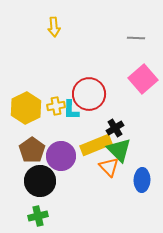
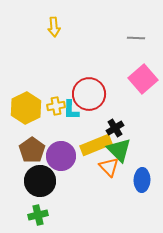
green cross: moved 1 px up
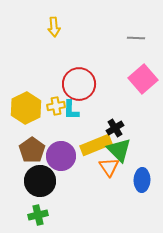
red circle: moved 10 px left, 10 px up
orange triangle: rotated 10 degrees clockwise
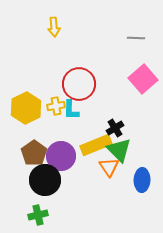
brown pentagon: moved 2 px right, 3 px down
black circle: moved 5 px right, 1 px up
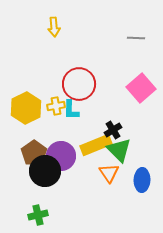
pink square: moved 2 px left, 9 px down
black cross: moved 2 px left, 2 px down
orange triangle: moved 6 px down
black circle: moved 9 px up
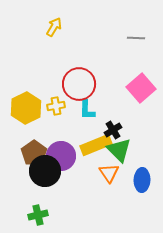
yellow arrow: rotated 144 degrees counterclockwise
cyan L-shape: moved 16 px right
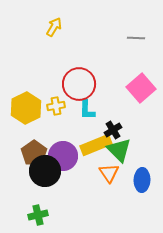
purple circle: moved 2 px right
